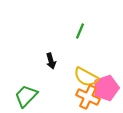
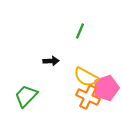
black arrow: rotated 77 degrees counterclockwise
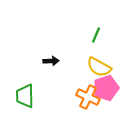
green line: moved 16 px right, 4 px down
yellow semicircle: moved 13 px right, 10 px up
green trapezoid: moved 1 px left; rotated 45 degrees counterclockwise
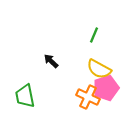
green line: moved 2 px left
black arrow: rotated 133 degrees counterclockwise
yellow semicircle: moved 2 px down
green trapezoid: rotated 10 degrees counterclockwise
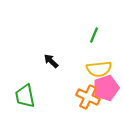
yellow semicircle: rotated 35 degrees counterclockwise
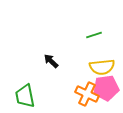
green line: rotated 49 degrees clockwise
yellow semicircle: moved 3 px right, 2 px up
pink pentagon: rotated 10 degrees clockwise
orange cross: moved 1 px left, 3 px up
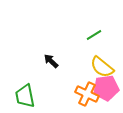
green line: rotated 14 degrees counterclockwise
yellow semicircle: rotated 45 degrees clockwise
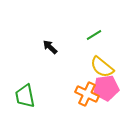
black arrow: moved 1 px left, 14 px up
